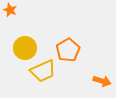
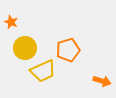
orange star: moved 1 px right, 12 px down
orange pentagon: rotated 15 degrees clockwise
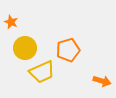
yellow trapezoid: moved 1 px left, 1 px down
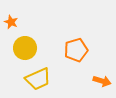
orange pentagon: moved 8 px right
yellow trapezoid: moved 4 px left, 7 px down
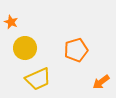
orange arrow: moved 1 px left, 1 px down; rotated 126 degrees clockwise
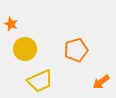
orange star: moved 2 px down
yellow circle: moved 1 px down
yellow trapezoid: moved 2 px right, 2 px down
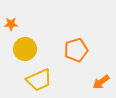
orange star: rotated 24 degrees counterclockwise
yellow trapezoid: moved 1 px left, 1 px up
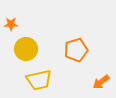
yellow circle: moved 1 px right
yellow trapezoid: rotated 12 degrees clockwise
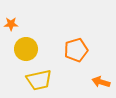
orange arrow: rotated 54 degrees clockwise
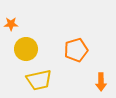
orange arrow: rotated 108 degrees counterclockwise
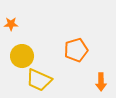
yellow circle: moved 4 px left, 7 px down
yellow trapezoid: rotated 36 degrees clockwise
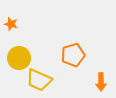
orange star: rotated 16 degrees clockwise
orange pentagon: moved 3 px left, 5 px down
yellow circle: moved 3 px left, 2 px down
